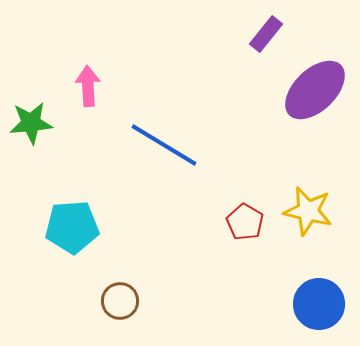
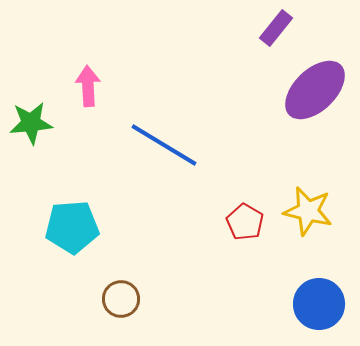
purple rectangle: moved 10 px right, 6 px up
brown circle: moved 1 px right, 2 px up
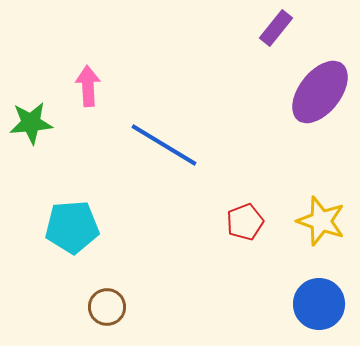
purple ellipse: moved 5 px right, 2 px down; rotated 8 degrees counterclockwise
yellow star: moved 13 px right, 10 px down; rotated 6 degrees clockwise
red pentagon: rotated 21 degrees clockwise
brown circle: moved 14 px left, 8 px down
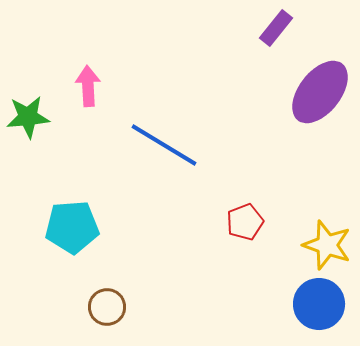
green star: moved 3 px left, 6 px up
yellow star: moved 6 px right, 24 px down
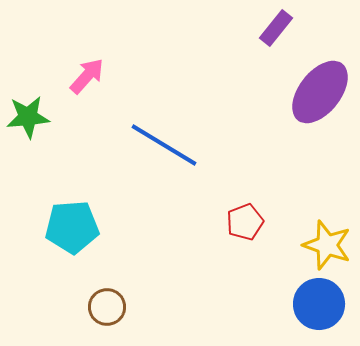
pink arrow: moved 1 px left, 10 px up; rotated 45 degrees clockwise
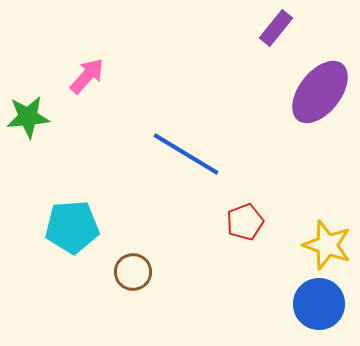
blue line: moved 22 px right, 9 px down
brown circle: moved 26 px right, 35 px up
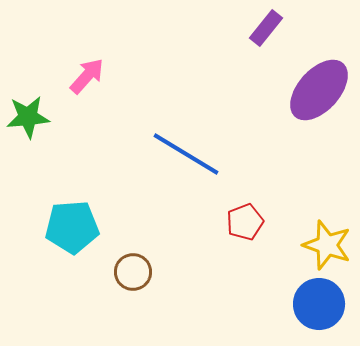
purple rectangle: moved 10 px left
purple ellipse: moved 1 px left, 2 px up; rotated 4 degrees clockwise
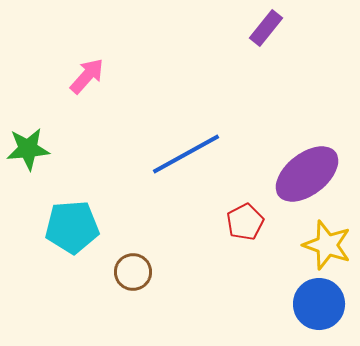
purple ellipse: moved 12 px left, 84 px down; rotated 10 degrees clockwise
green star: moved 32 px down
blue line: rotated 60 degrees counterclockwise
red pentagon: rotated 6 degrees counterclockwise
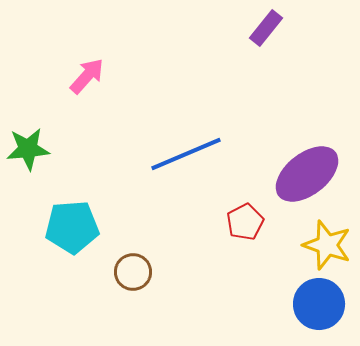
blue line: rotated 6 degrees clockwise
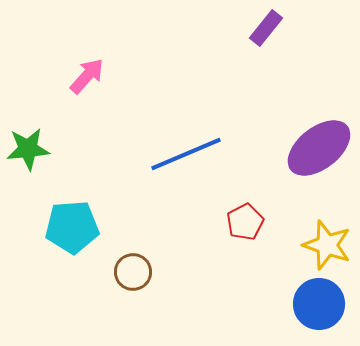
purple ellipse: moved 12 px right, 26 px up
